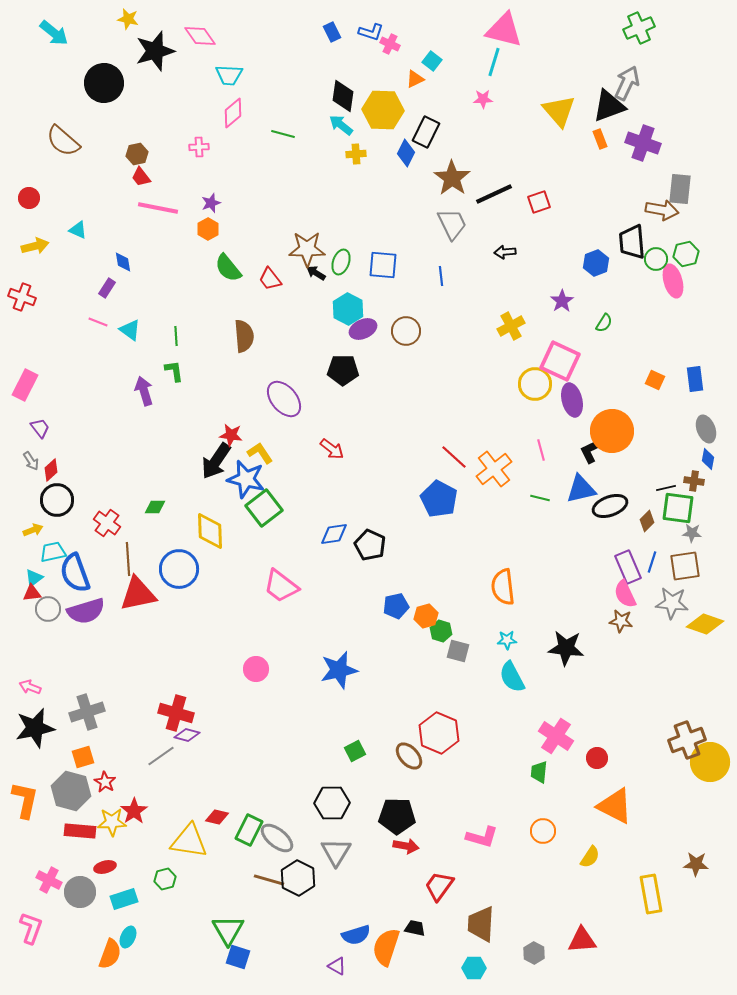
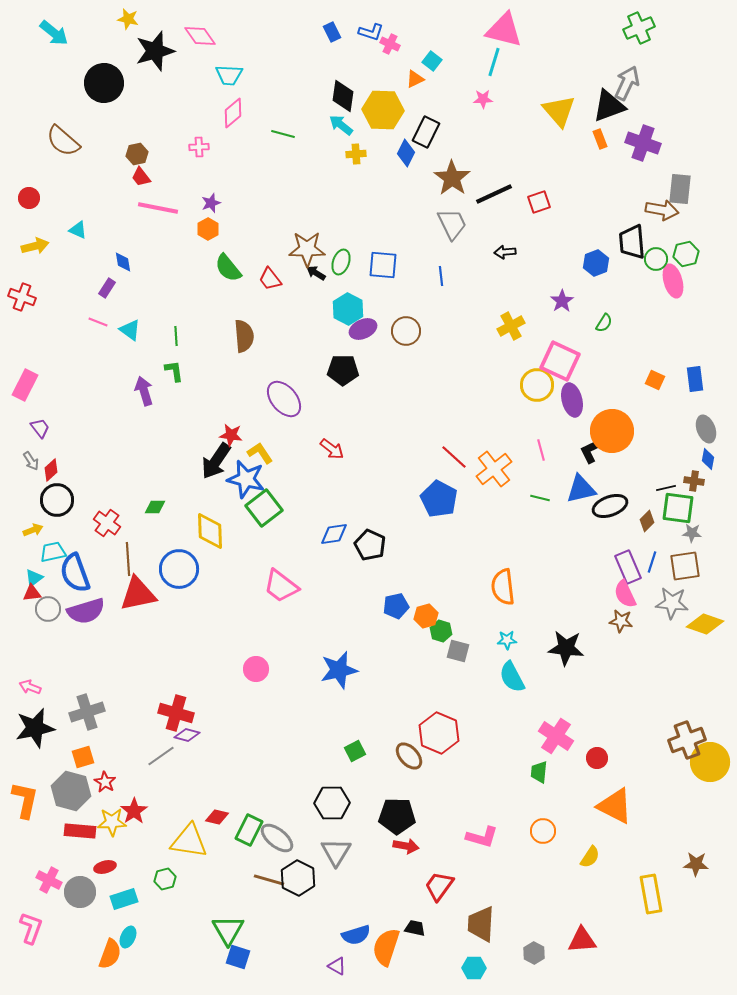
yellow circle at (535, 384): moved 2 px right, 1 px down
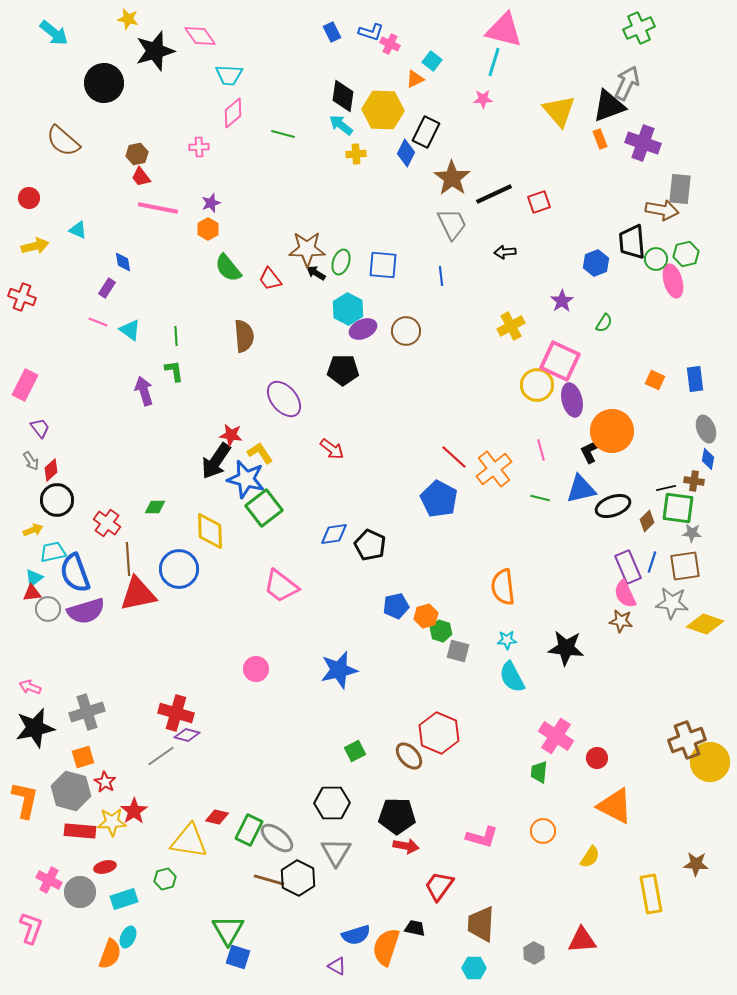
black ellipse at (610, 506): moved 3 px right
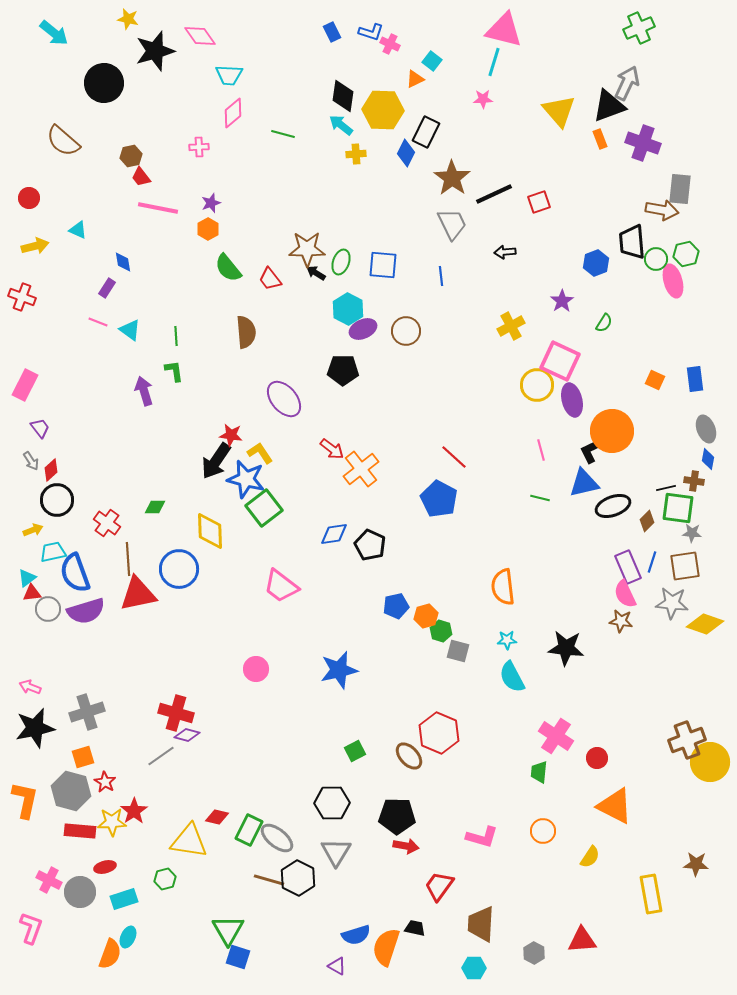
brown hexagon at (137, 154): moved 6 px left, 2 px down
brown semicircle at (244, 336): moved 2 px right, 4 px up
orange cross at (494, 469): moved 133 px left
blue triangle at (581, 489): moved 3 px right, 6 px up
cyan triangle at (34, 578): moved 7 px left
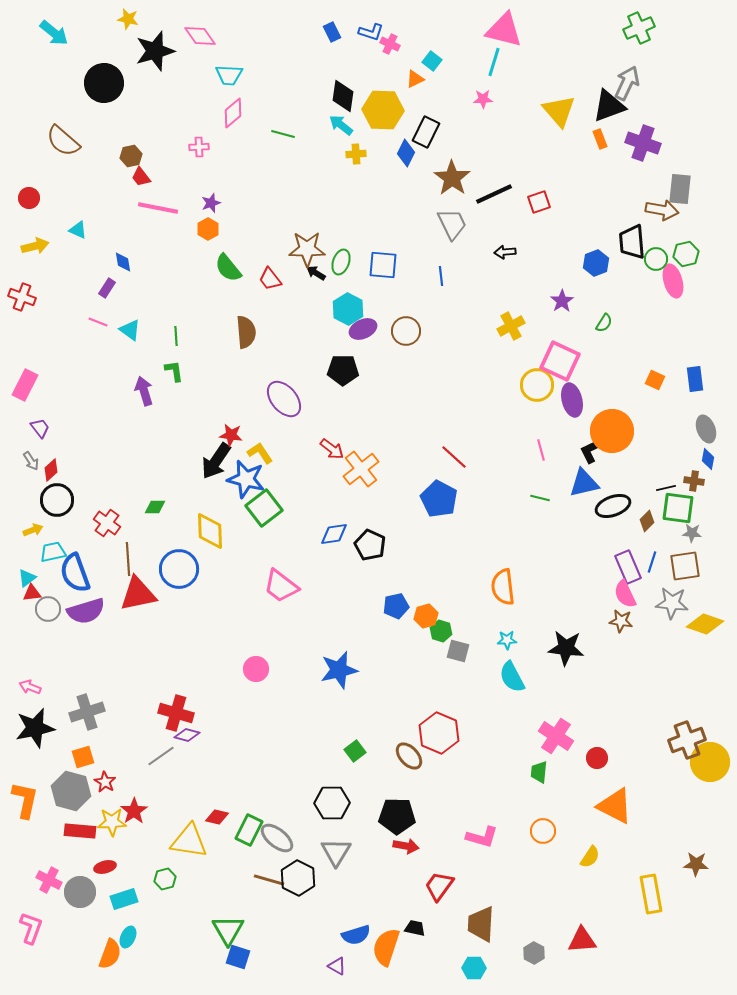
green square at (355, 751): rotated 10 degrees counterclockwise
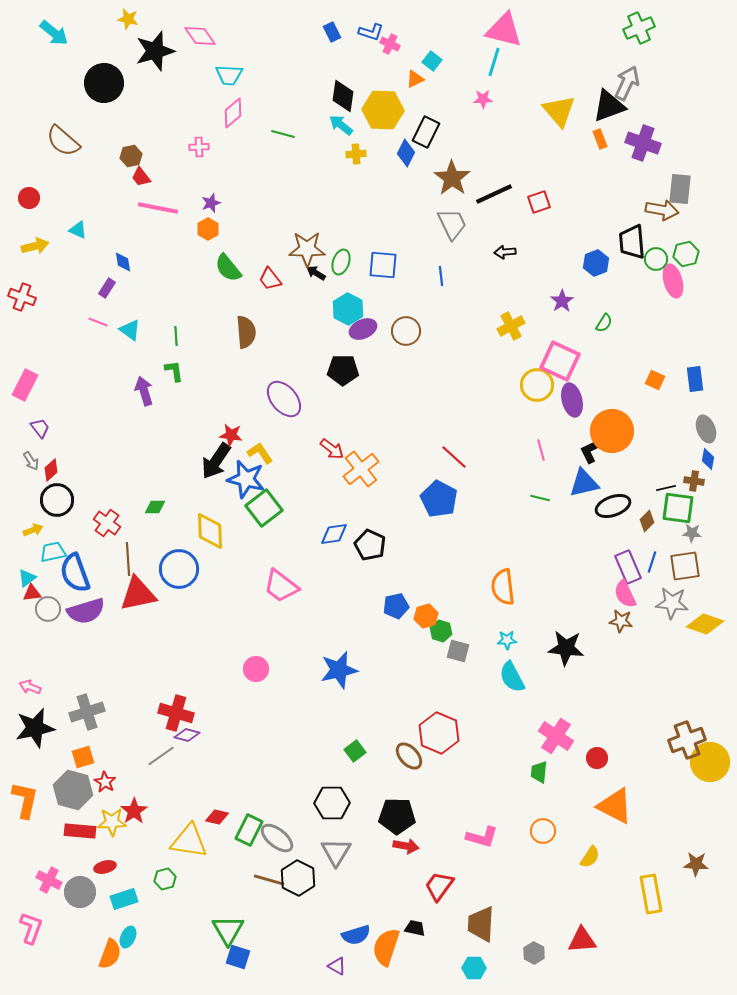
gray hexagon at (71, 791): moved 2 px right, 1 px up
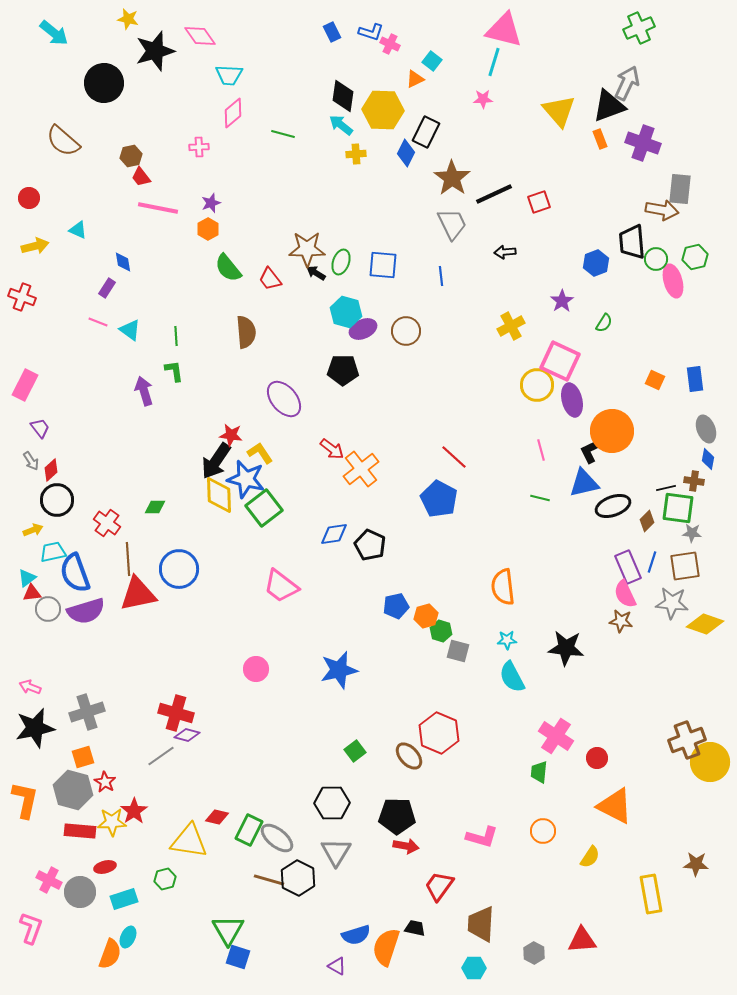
green hexagon at (686, 254): moved 9 px right, 3 px down
cyan hexagon at (348, 309): moved 2 px left, 3 px down; rotated 12 degrees counterclockwise
yellow diamond at (210, 531): moved 9 px right, 36 px up
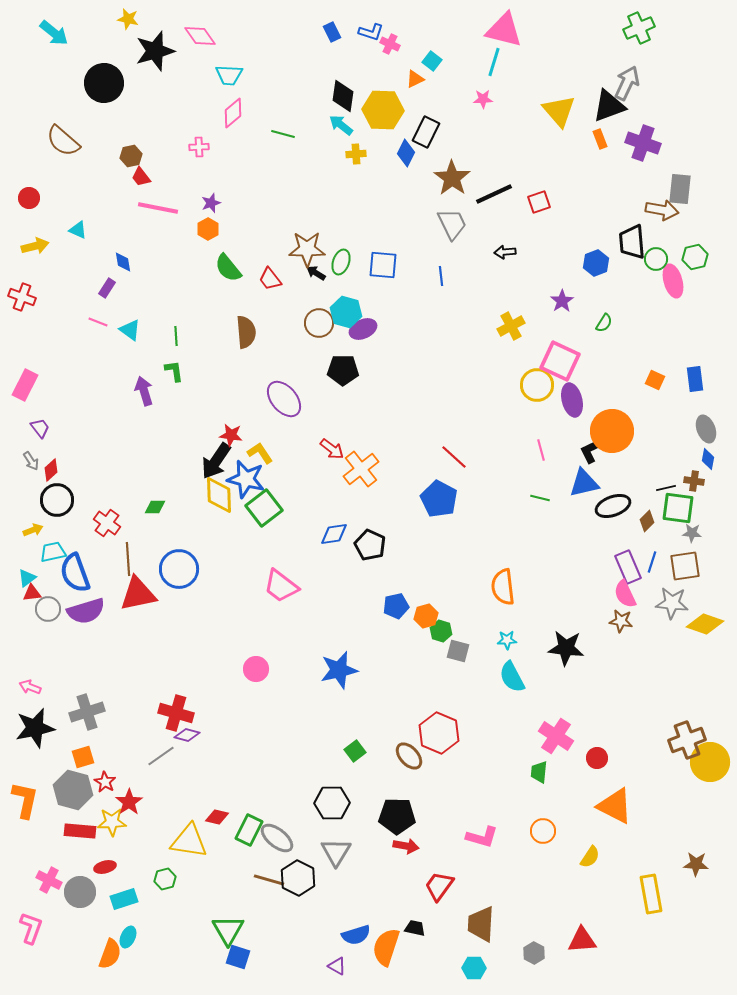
brown circle at (406, 331): moved 87 px left, 8 px up
red star at (134, 811): moved 5 px left, 9 px up
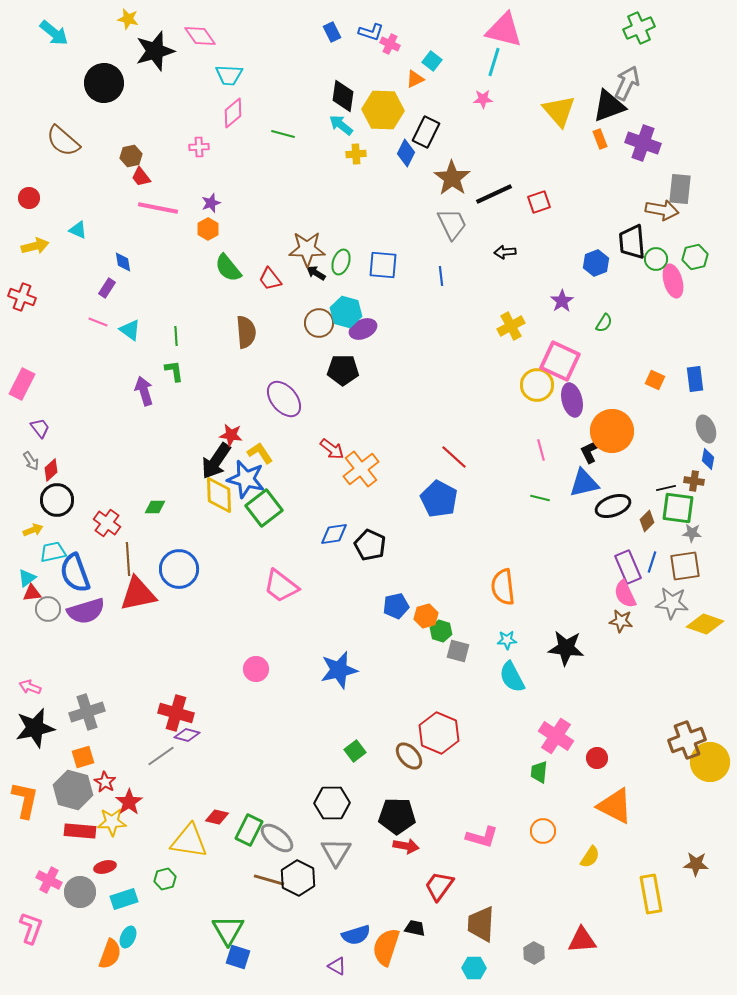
pink rectangle at (25, 385): moved 3 px left, 1 px up
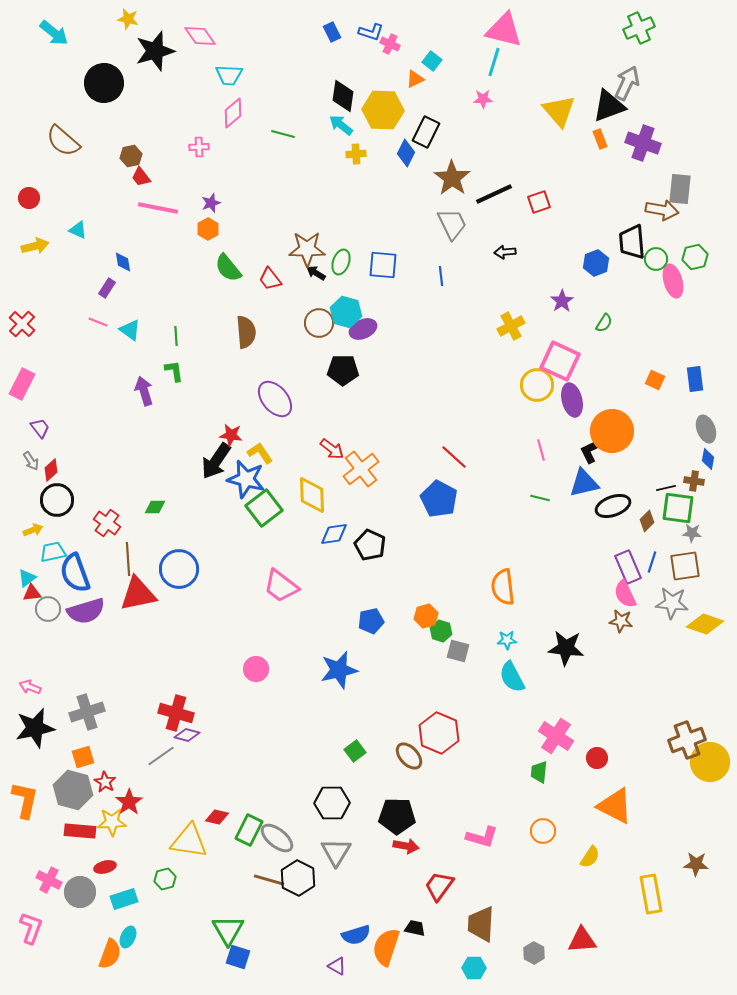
red cross at (22, 297): moved 27 px down; rotated 24 degrees clockwise
purple ellipse at (284, 399): moved 9 px left
yellow diamond at (219, 495): moved 93 px right
blue pentagon at (396, 606): moved 25 px left, 15 px down
